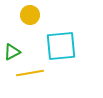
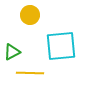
yellow line: rotated 12 degrees clockwise
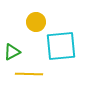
yellow circle: moved 6 px right, 7 px down
yellow line: moved 1 px left, 1 px down
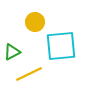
yellow circle: moved 1 px left
yellow line: rotated 28 degrees counterclockwise
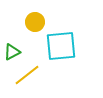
yellow line: moved 2 px left, 1 px down; rotated 12 degrees counterclockwise
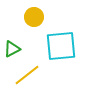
yellow circle: moved 1 px left, 5 px up
green triangle: moved 3 px up
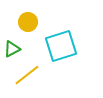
yellow circle: moved 6 px left, 5 px down
cyan square: rotated 12 degrees counterclockwise
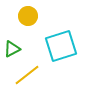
yellow circle: moved 6 px up
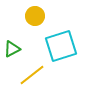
yellow circle: moved 7 px right
yellow line: moved 5 px right
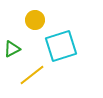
yellow circle: moved 4 px down
